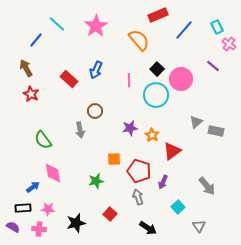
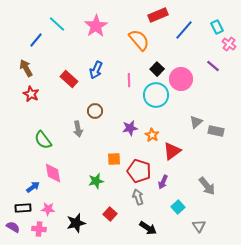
gray arrow at (80, 130): moved 2 px left, 1 px up
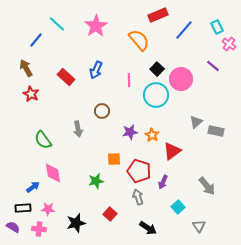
red rectangle at (69, 79): moved 3 px left, 2 px up
brown circle at (95, 111): moved 7 px right
purple star at (130, 128): moved 4 px down
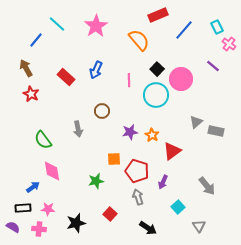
red pentagon at (139, 171): moved 2 px left
pink diamond at (53, 173): moved 1 px left, 2 px up
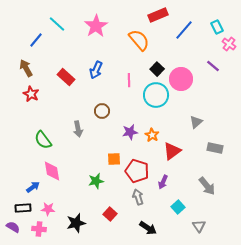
gray rectangle at (216, 131): moved 1 px left, 17 px down
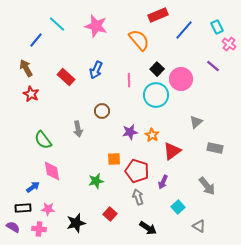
pink star at (96, 26): rotated 25 degrees counterclockwise
gray triangle at (199, 226): rotated 24 degrees counterclockwise
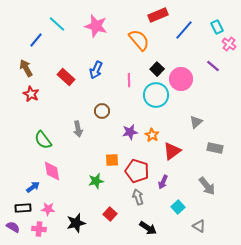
orange square at (114, 159): moved 2 px left, 1 px down
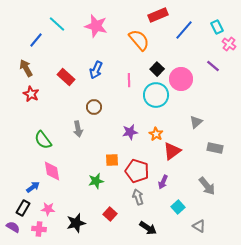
brown circle at (102, 111): moved 8 px left, 4 px up
orange star at (152, 135): moved 4 px right, 1 px up
black rectangle at (23, 208): rotated 56 degrees counterclockwise
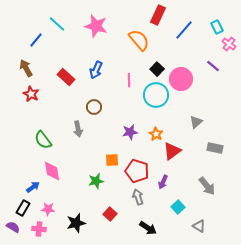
red rectangle at (158, 15): rotated 42 degrees counterclockwise
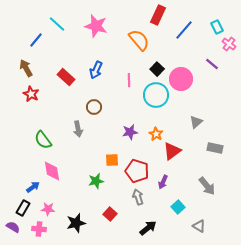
purple line at (213, 66): moved 1 px left, 2 px up
black arrow at (148, 228): rotated 72 degrees counterclockwise
